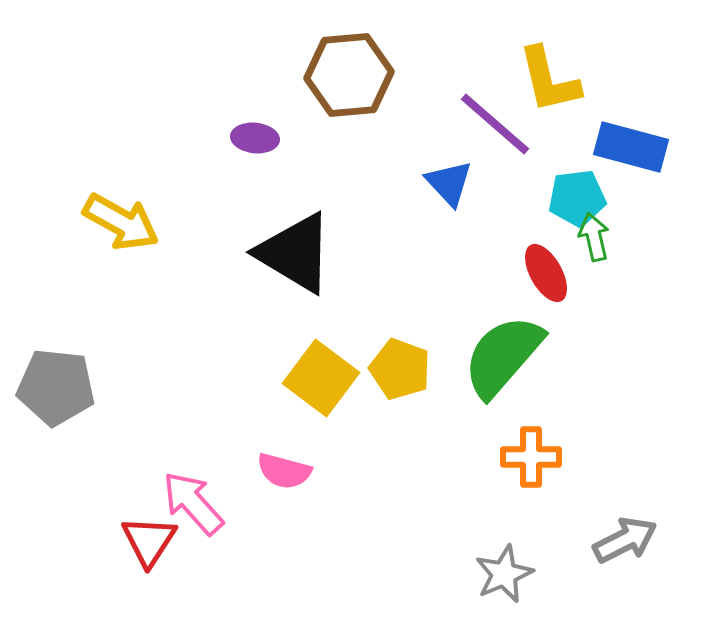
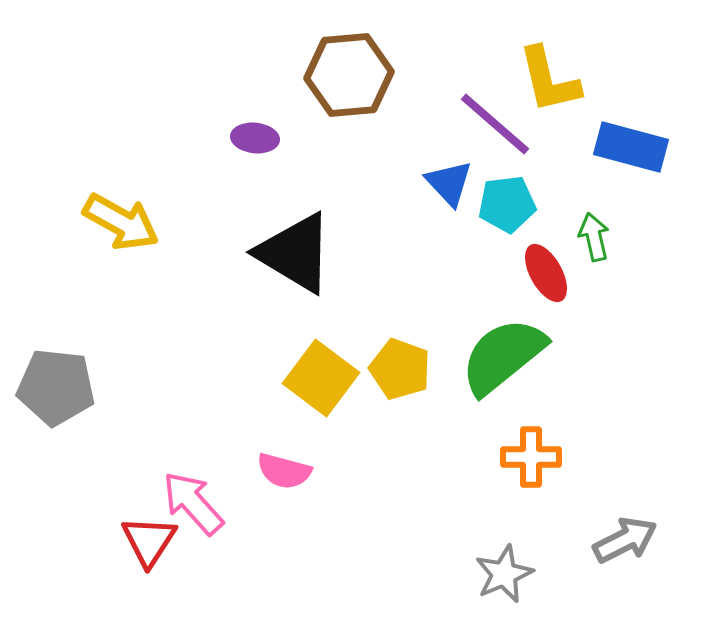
cyan pentagon: moved 70 px left, 6 px down
green semicircle: rotated 10 degrees clockwise
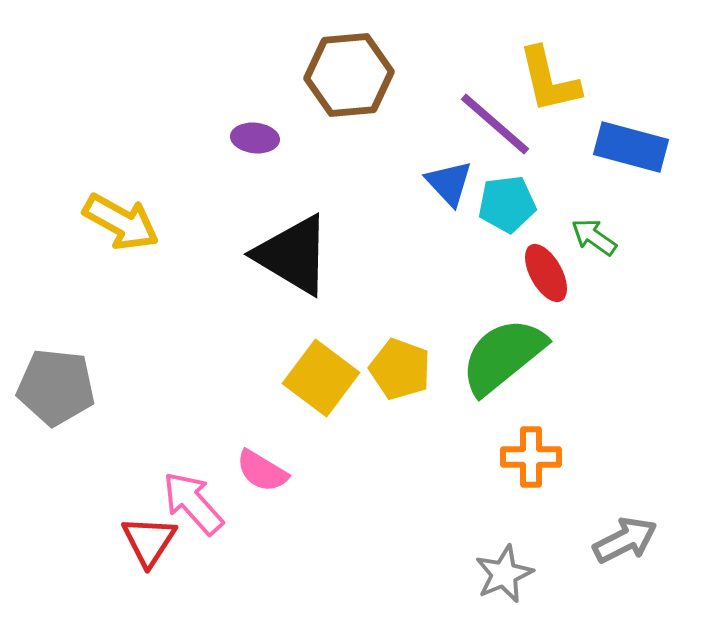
green arrow: rotated 42 degrees counterclockwise
black triangle: moved 2 px left, 2 px down
pink semicircle: moved 22 px left; rotated 16 degrees clockwise
